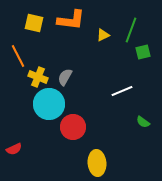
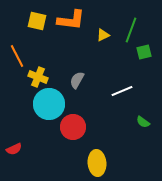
yellow square: moved 3 px right, 2 px up
green square: moved 1 px right
orange line: moved 1 px left
gray semicircle: moved 12 px right, 3 px down
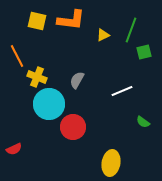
yellow cross: moved 1 px left
yellow ellipse: moved 14 px right; rotated 15 degrees clockwise
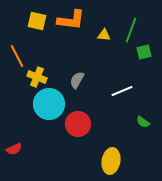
yellow triangle: moved 1 px right; rotated 32 degrees clockwise
red circle: moved 5 px right, 3 px up
yellow ellipse: moved 2 px up
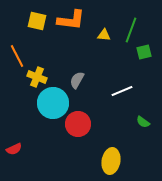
cyan circle: moved 4 px right, 1 px up
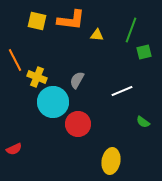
yellow triangle: moved 7 px left
orange line: moved 2 px left, 4 px down
cyan circle: moved 1 px up
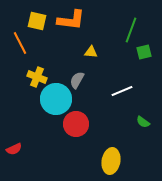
yellow triangle: moved 6 px left, 17 px down
orange line: moved 5 px right, 17 px up
cyan circle: moved 3 px right, 3 px up
red circle: moved 2 px left
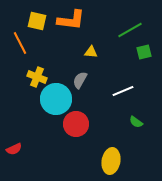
green line: moved 1 px left; rotated 40 degrees clockwise
gray semicircle: moved 3 px right
white line: moved 1 px right
green semicircle: moved 7 px left
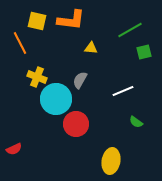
yellow triangle: moved 4 px up
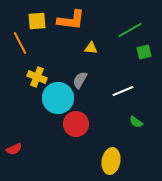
yellow square: rotated 18 degrees counterclockwise
cyan circle: moved 2 px right, 1 px up
